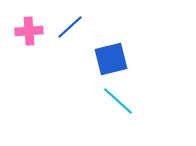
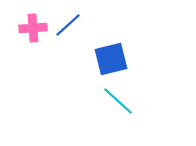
blue line: moved 2 px left, 2 px up
pink cross: moved 4 px right, 3 px up
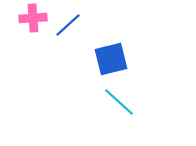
pink cross: moved 10 px up
cyan line: moved 1 px right, 1 px down
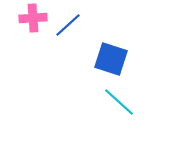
blue square: rotated 32 degrees clockwise
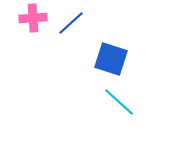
blue line: moved 3 px right, 2 px up
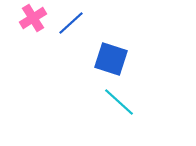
pink cross: rotated 28 degrees counterclockwise
